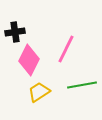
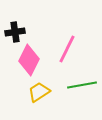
pink line: moved 1 px right
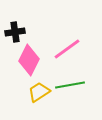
pink line: rotated 28 degrees clockwise
green line: moved 12 px left
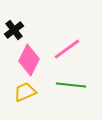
black cross: moved 1 px left, 2 px up; rotated 30 degrees counterclockwise
green line: moved 1 px right; rotated 16 degrees clockwise
yellow trapezoid: moved 14 px left; rotated 10 degrees clockwise
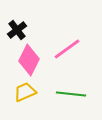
black cross: moved 3 px right
green line: moved 9 px down
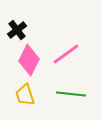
pink line: moved 1 px left, 5 px down
yellow trapezoid: moved 3 px down; rotated 85 degrees counterclockwise
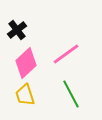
pink diamond: moved 3 px left, 3 px down; rotated 20 degrees clockwise
green line: rotated 56 degrees clockwise
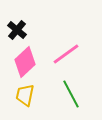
black cross: rotated 12 degrees counterclockwise
pink diamond: moved 1 px left, 1 px up
yellow trapezoid: rotated 30 degrees clockwise
